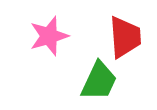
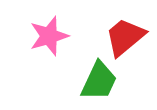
red trapezoid: rotated 126 degrees counterclockwise
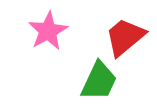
pink star: moved 1 px left, 5 px up; rotated 12 degrees counterclockwise
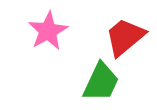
green trapezoid: moved 2 px right, 1 px down
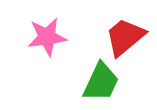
pink star: moved 1 px left, 6 px down; rotated 21 degrees clockwise
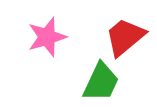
pink star: rotated 9 degrees counterclockwise
